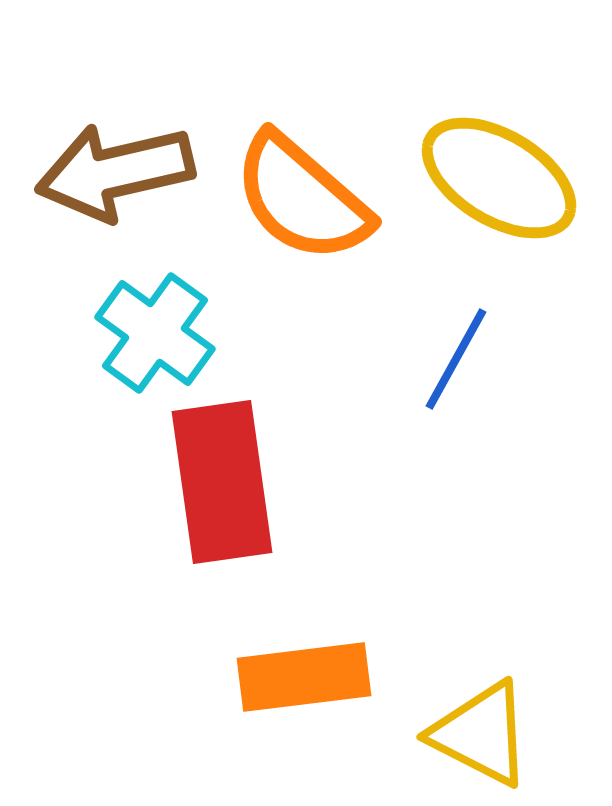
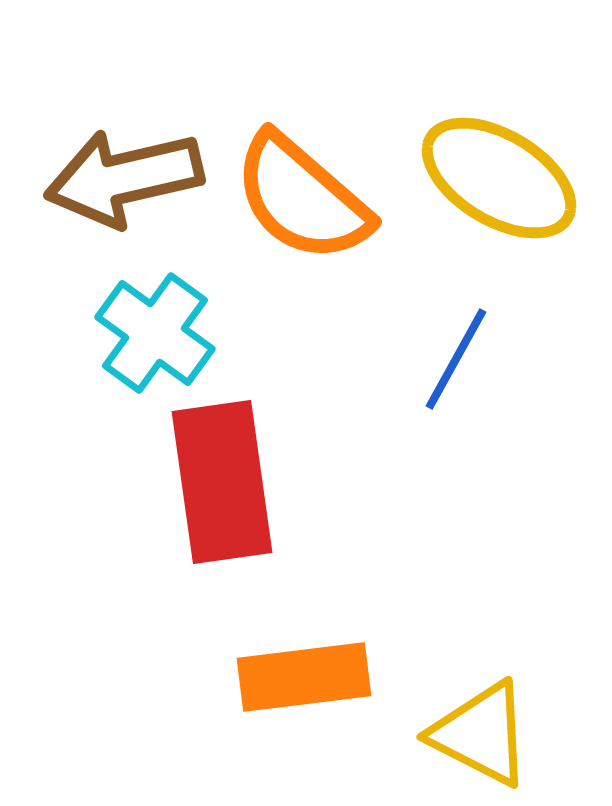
brown arrow: moved 9 px right, 6 px down
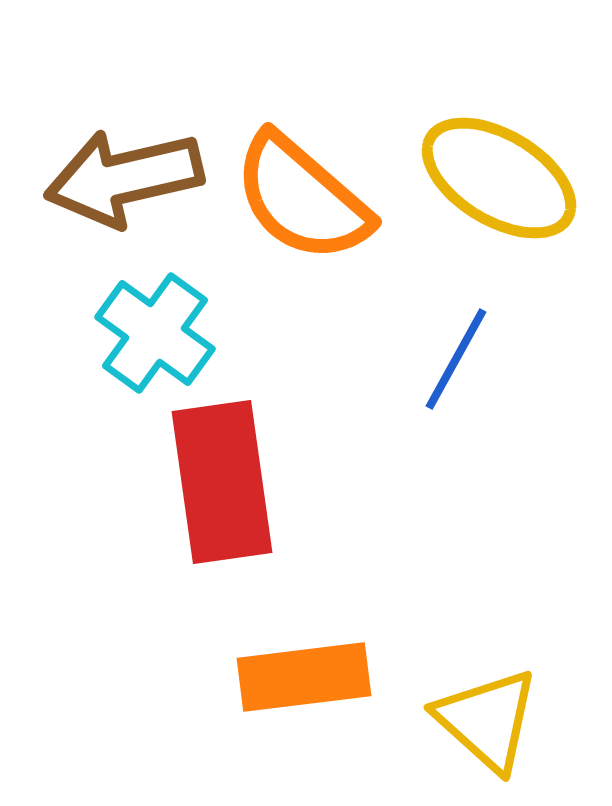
yellow triangle: moved 6 px right, 14 px up; rotated 15 degrees clockwise
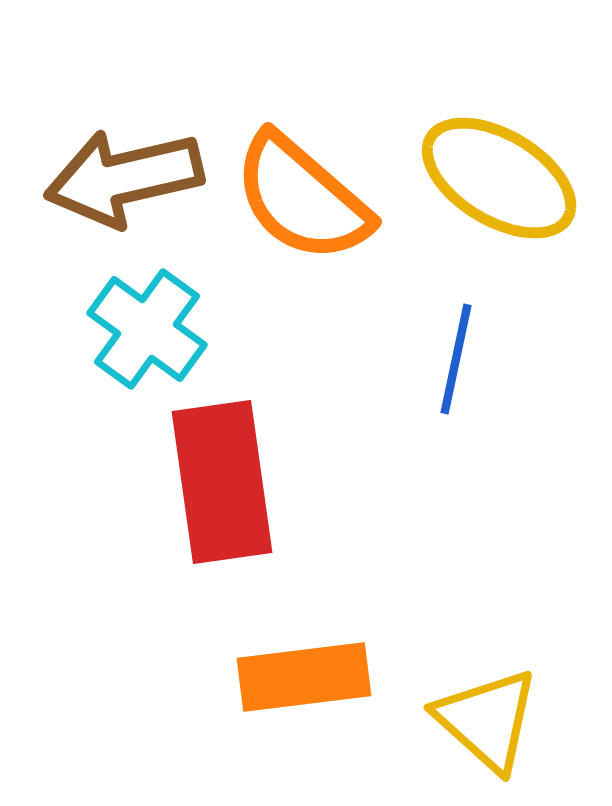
cyan cross: moved 8 px left, 4 px up
blue line: rotated 17 degrees counterclockwise
